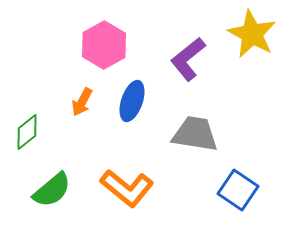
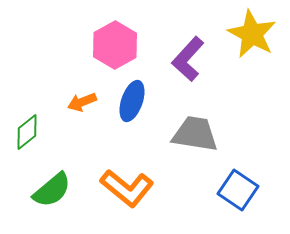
pink hexagon: moved 11 px right
purple L-shape: rotated 9 degrees counterclockwise
orange arrow: rotated 40 degrees clockwise
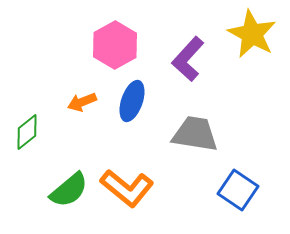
green semicircle: moved 17 px right
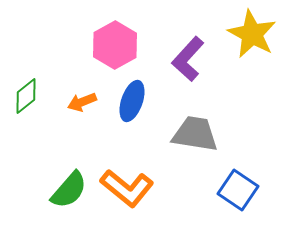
green diamond: moved 1 px left, 36 px up
green semicircle: rotated 9 degrees counterclockwise
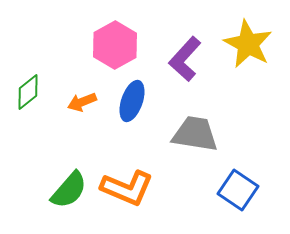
yellow star: moved 4 px left, 10 px down
purple L-shape: moved 3 px left
green diamond: moved 2 px right, 4 px up
orange L-shape: rotated 16 degrees counterclockwise
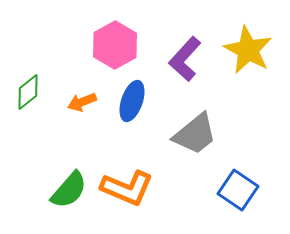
yellow star: moved 6 px down
gray trapezoid: rotated 132 degrees clockwise
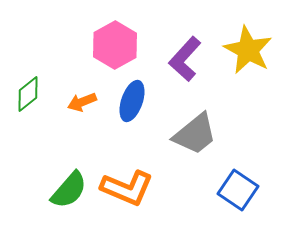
green diamond: moved 2 px down
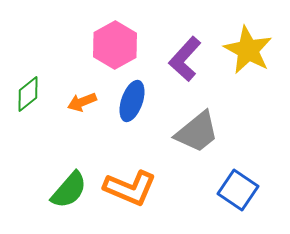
gray trapezoid: moved 2 px right, 2 px up
orange L-shape: moved 3 px right
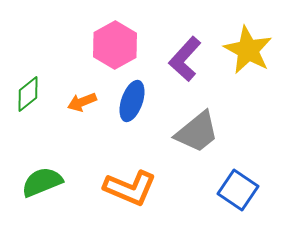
green semicircle: moved 27 px left, 8 px up; rotated 153 degrees counterclockwise
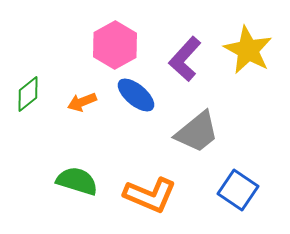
blue ellipse: moved 4 px right, 6 px up; rotated 69 degrees counterclockwise
green semicircle: moved 35 px right, 1 px up; rotated 39 degrees clockwise
orange L-shape: moved 20 px right, 7 px down
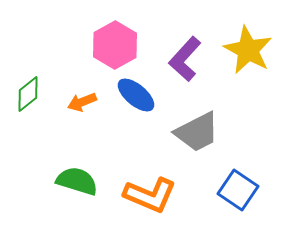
gray trapezoid: rotated 12 degrees clockwise
